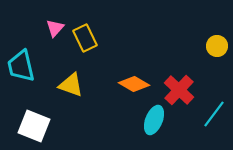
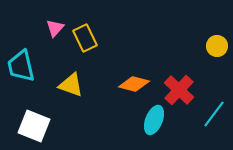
orange diamond: rotated 16 degrees counterclockwise
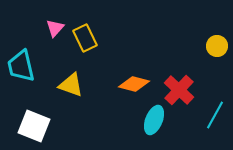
cyan line: moved 1 px right, 1 px down; rotated 8 degrees counterclockwise
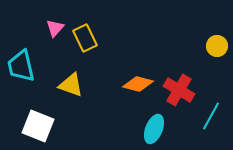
orange diamond: moved 4 px right
red cross: rotated 12 degrees counterclockwise
cyan line: moved 4 px left, 1 px down
cyan ellipse: moved 9 px down
white square: moved 4 px right
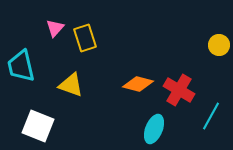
yellow rectangle: rotated 8 degrees clockwise
yellow circle: moved 2 px right, 1 px up
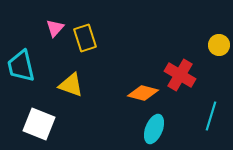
orange diamond: moved 5 px right, 9 px down
red cross: moved 1 px right, 15 px up
cyan line: rotated 12 degrees counterclockwise
white square: moved 1 px right, 2 px up
